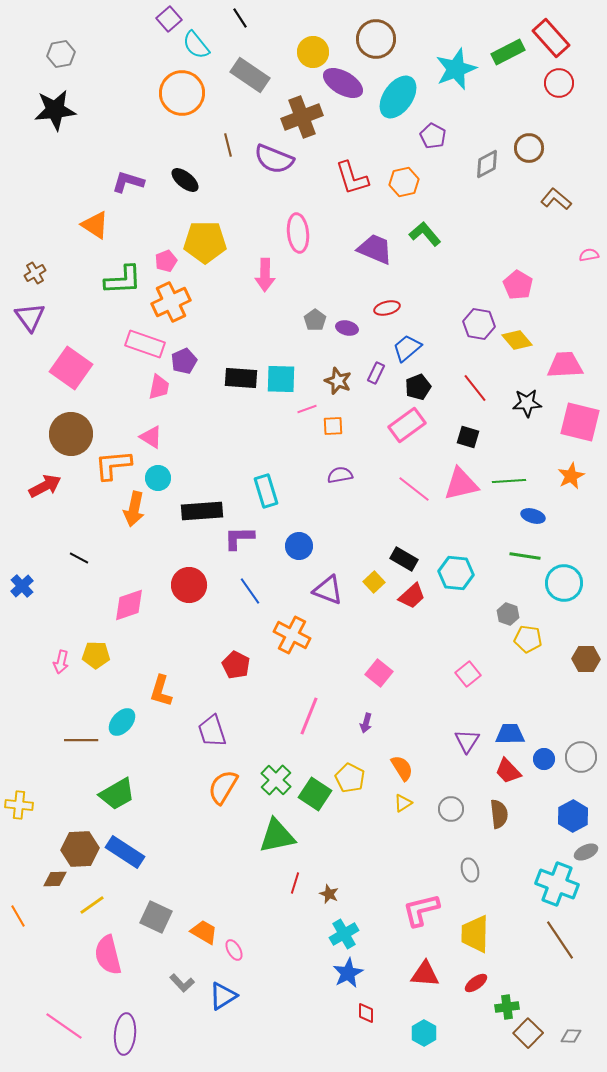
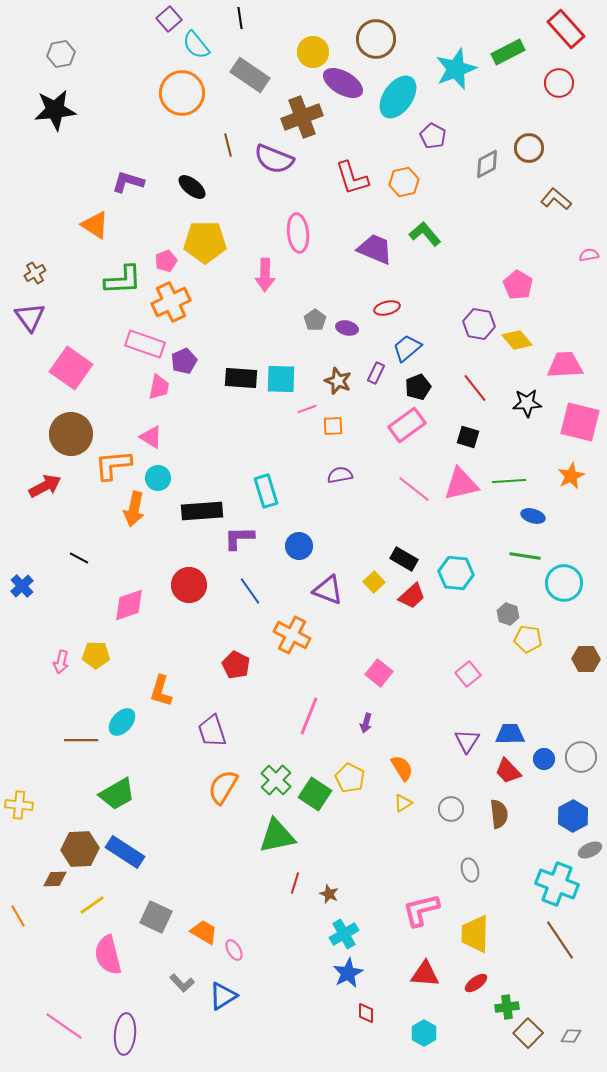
black line at (240, 18): rotated 25 degrees clockwise
red rectangle at (551, 38): moved 15 px right, 9 px up
black ellipse at (185, 180): moved 7 px right, 7 px down
gray ellipse at (586, 852): moved 4 px right, 2 px up
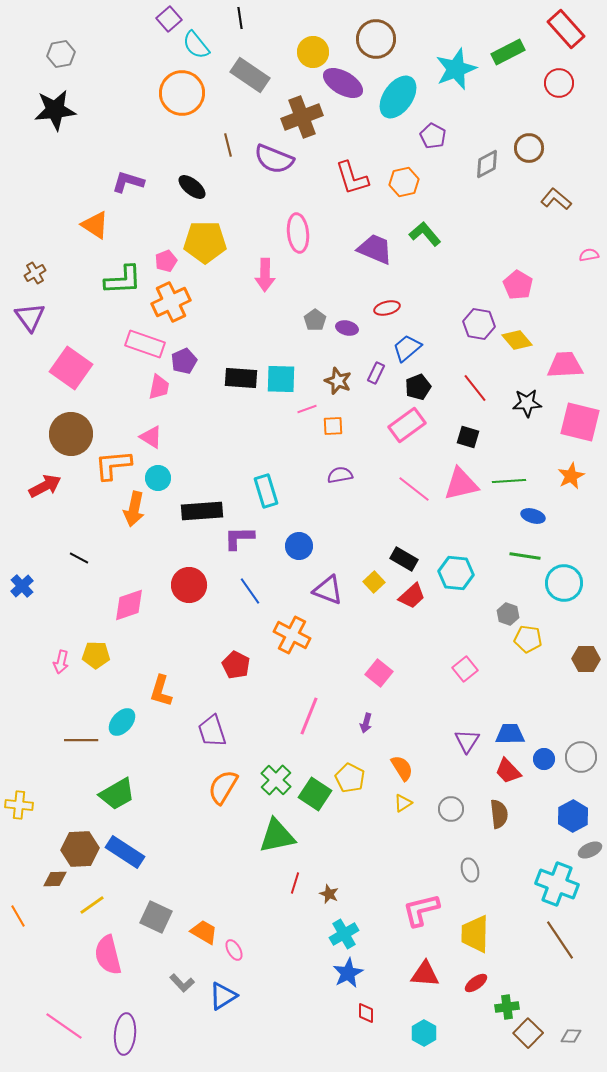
pink square at (468, 674): moved 3 px left, 5 px up
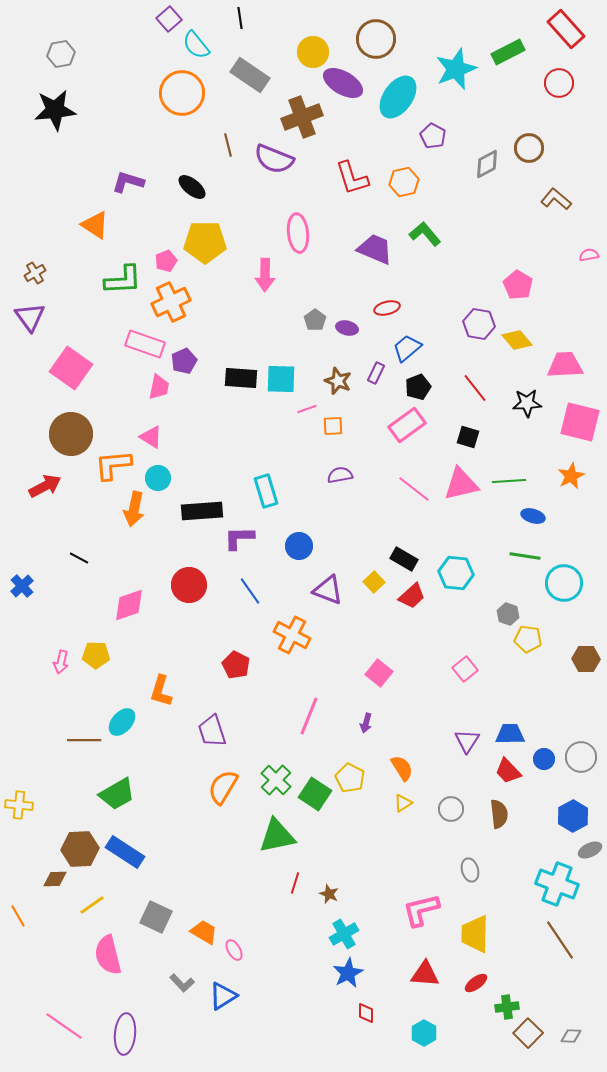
brown line at (81, 740): moved 3 px right
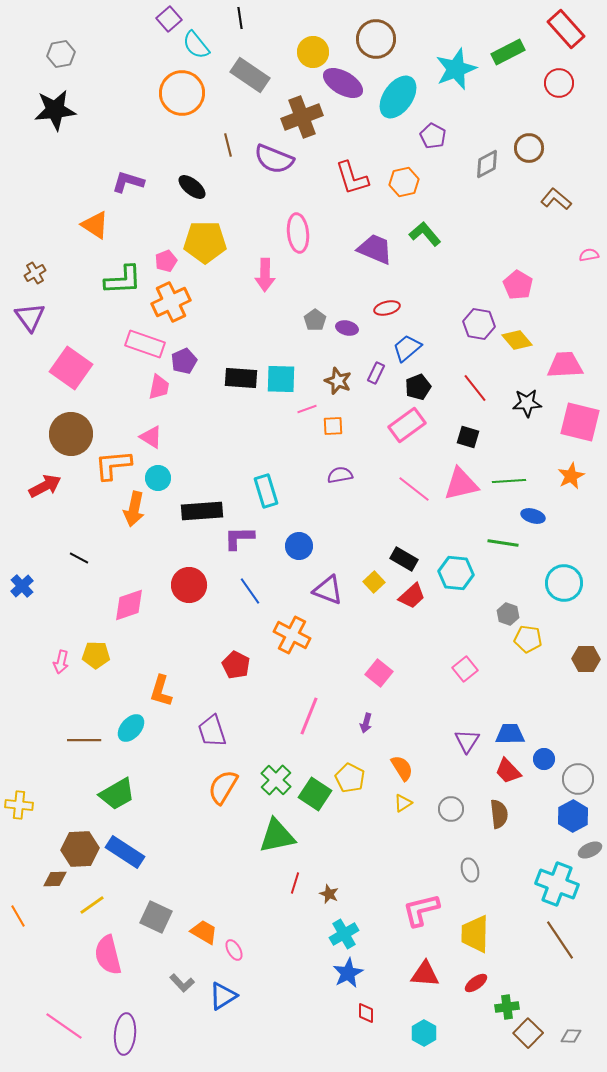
green line at (525, 556): moved 22 px left, 13 px up
cyan ellipse at (122, 722): moved 9 px right, 6 px down
gray circle at (581, 757): moved 3 px left, 22 px down
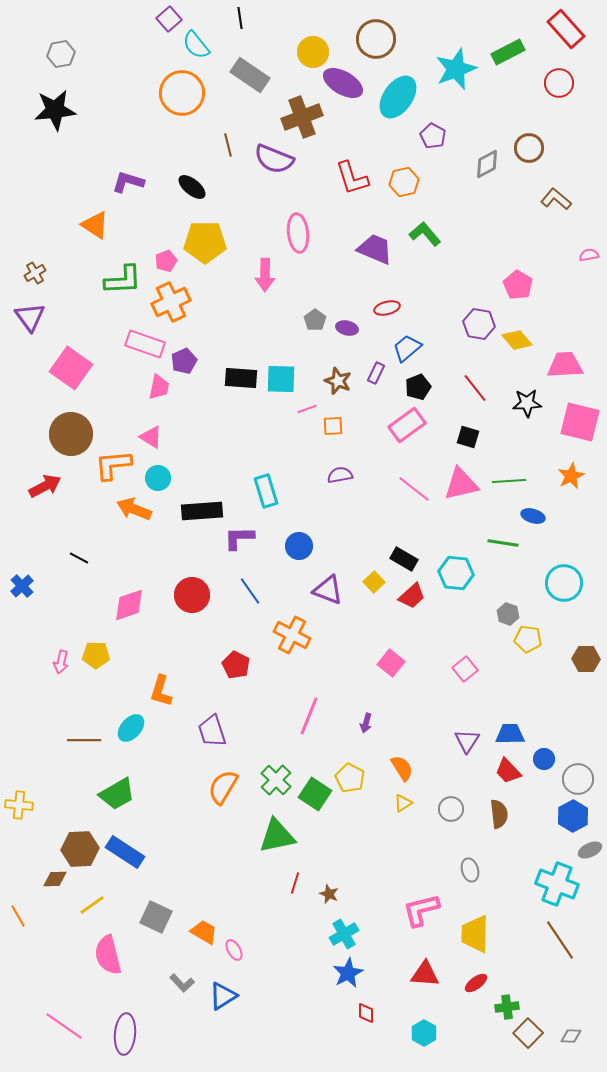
orange arrow at (134, 509): rotated 100 degrees clockwise
red circle at (189, 585): moved 3 px right, 10 px down
pink square at (379, 673): moved 12 px right, 10 px up
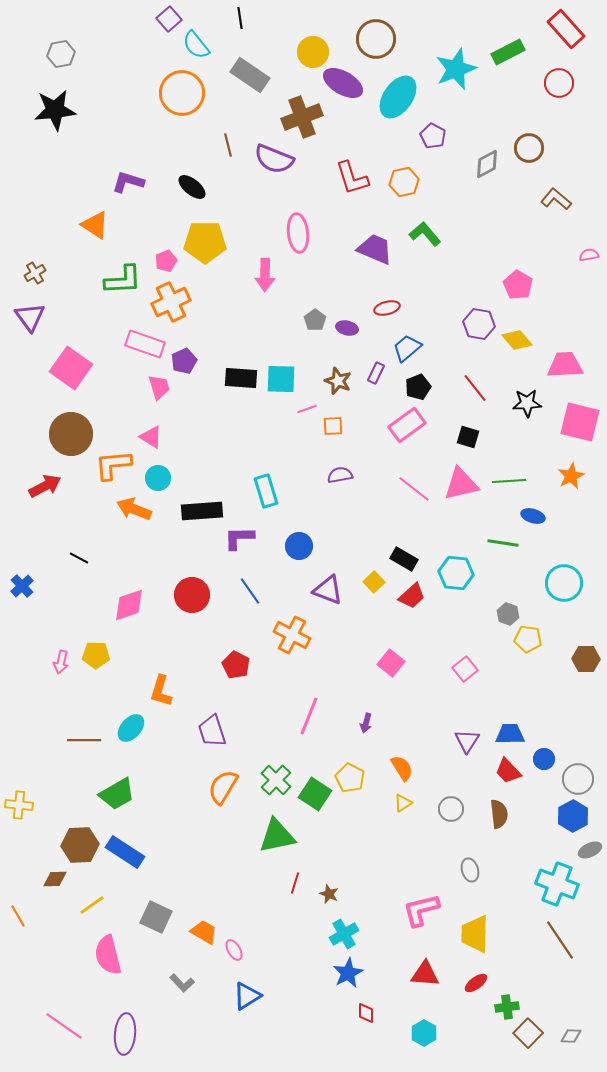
pink trapezoid at (159, 387): rotated 28 degrees counterclockwise
brown hexagon at (80, 849): moved 4 px up
blue triangle at (223, 996): moved 24 px right
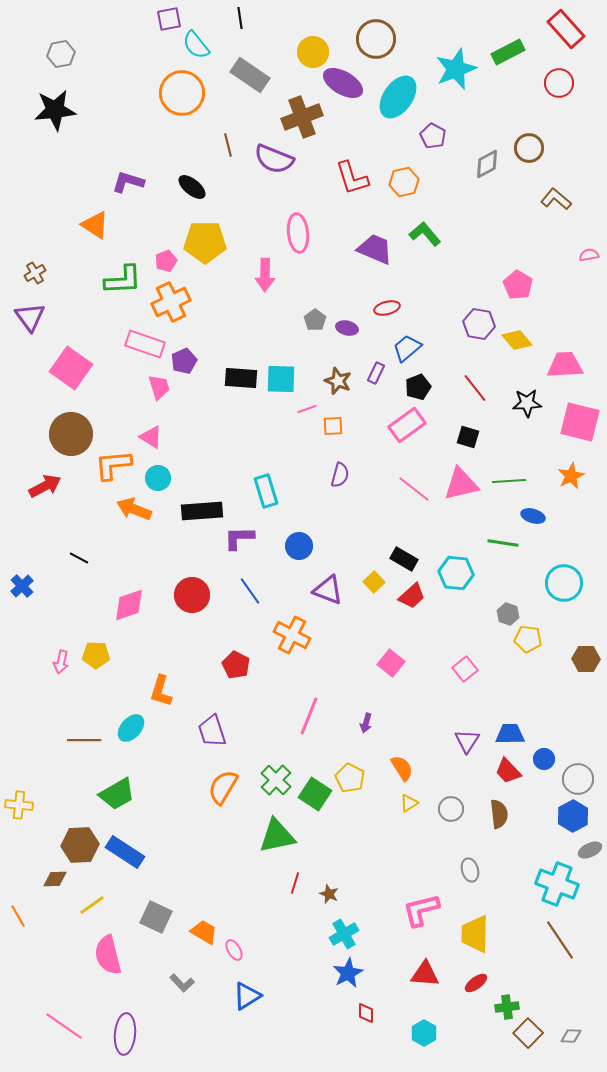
purple square at (169, 19): rotated 30 degrees clockwise
purple semicircle at (340, 475): rotated 115 degrees clockwise
yellow triangle at (403, 803): moved 6 px right
